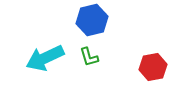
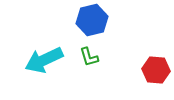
cyan arrow: moved 1 px left, 2 px down
red hexagon: moved 3 px right, 3 px down; rotated 16 degrees clockwise
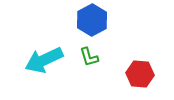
blue hexagon: rotated 16 degrees counterclockwise
red hexagon: moved 16 px left, 4 px down
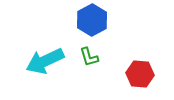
cyan arrow: moved 1 px right, 1 px down
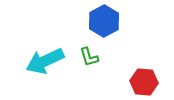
blue hexagon: moved 12 px right, 1 px down
red hexagon: moved 4 px right, 8 px down
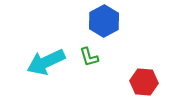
cyan arrow: moved 1 px right, 1 px down
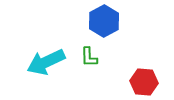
green L-shape: rotated 15 degrees clockwise
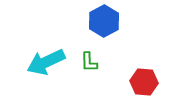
green L-shape: moved 5 px down
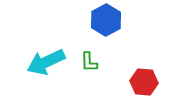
blue hexagon: moved 2 px right, 1 px up
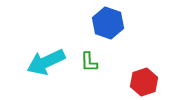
blue hexagon: moved 2 px right, 3 px down; rotated 12 degrees counterclockwise
red hexagon: rotated 24 degrees counterclockwise
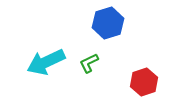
blue hexagon: rotated 24 degrees clockwise
green L-shape: moved 1 px down; rotated 65 degrees clockwise
